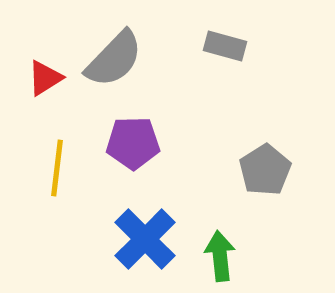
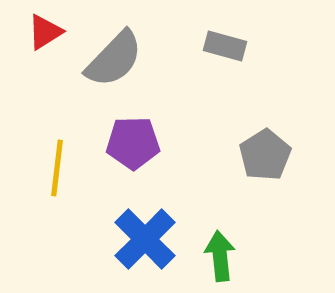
red triangle: moved 46 px up
gray pentagon: moved 15 px up
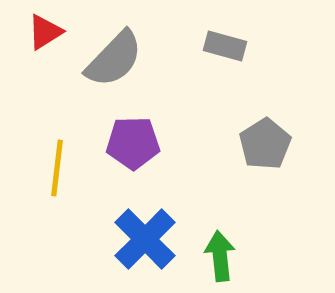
gray pentagon: moved 11 px up
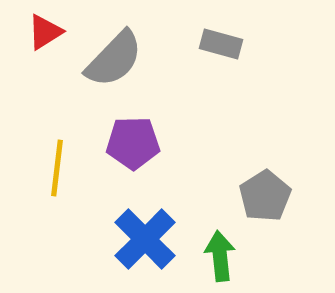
gray rectangle: moved 4 px left, 2 px up
gray pentagon: moved 52 px down
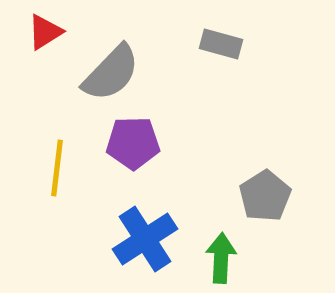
gray semicircle: moved 3 px left, 14 px down
blue cross: rotated 12 degrees clockwise
green arrow: moved 1 px right, 2 px down; rotated 9 degrees clockwise
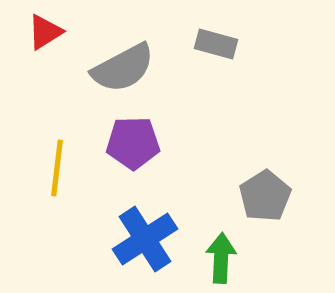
gray rectangle: moved 5 px left
gray semicircle: moved 12 px right, 5 px up; rotated 18 degrees clockwise
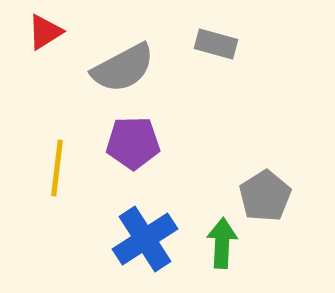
green arrow: moved 1 px right, 15 px up
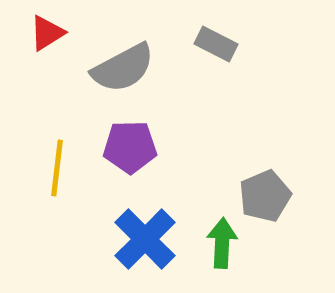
red triangle: moved 2 px right, 1 px down
gray rectangle: rotated 12 degrees clockwise
purple pentagon: moved 3 px left, 4 px down
gray pentagon: rotated 9 degrees clockwise
blue cross: rotated 12 degrees counterclockwise
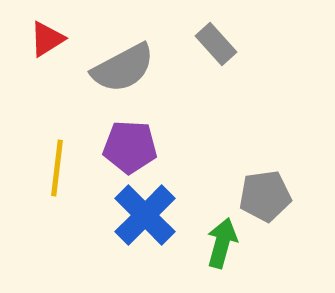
red triangle: moved 6 px down
gray rectangle: rotated 21 degrees clockwise
purple pentagon: rotated 4 degrees clockwise
gray pentagon: rotated 15 degrees clockwise
blue cross: moved 24 px up
green arrow: rotated 12 degrees clockwise
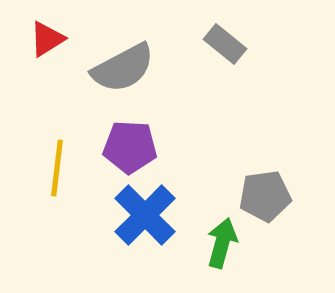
gray rectangle: moved 9 px right; rotated 9 degrees counterclockwise
